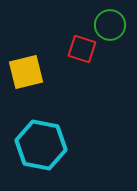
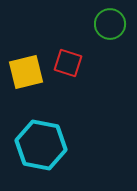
green circle: moved 1 px up
red square: moved 14 px left, 14 px down
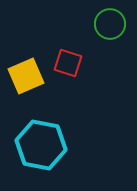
yellow square: moved 4 px down; rotated 9 degrees counterclockwise
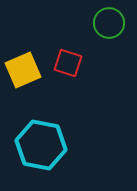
green circle: moved 1 px left, 1 px up
yellow square: moved 3 px left, 6 px up
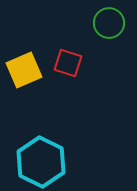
yellow square: moved 1 px right
cyan hexagon: moved 17 px down; rotated 15 degrees clockwise
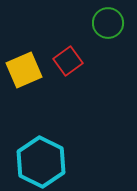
green circle: moved 1 px left
red square: moved 2 px up; rotated 36 degrees clockwise
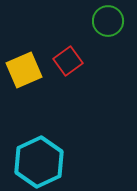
green circle: moved 2 px up
cyan hexagon: moved 2 px left; rotated 9 degrees clockwise
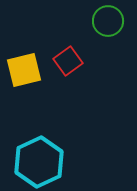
yellow square: rotated 9 degrees clockwise
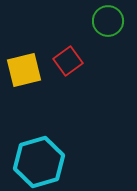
cyan hexagon: rotated 9 degrees clockwise
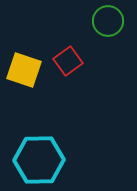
yellow square: rotated 33 degrees clockwise
cyan hexagon: moved 2 px up; rotated 15 degrees clockwise
